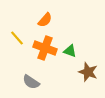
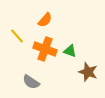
yellow line: moved 2 px up
orange cross: moved 1 px down
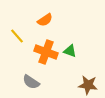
orange semicircle: rotated 14 degrees clockwise
orange cross: moved 1 px right, 3 px down
brown star: moved 13 px down; rotated 12 degrees counterclockwise
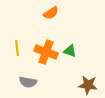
orange semicircle: moved 6 px right, 7 px up
yellow line: moved 12 px down; rotated 35 degrees clockwise
gray semicircle: moved 3 px left; rotated 24 degrees counterclockwise
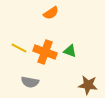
yellow line: moved 2 px right; rotated 56 degrees counterclockwise
orange cross: moved 1 px left
gray semicircle: moved 2 px right
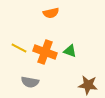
orange semicircle: rotated 21 degrees clockwise
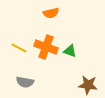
orange cross: moved 1 px right, 5 px up
gray semicircle: moved 5 px left
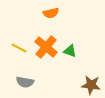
orange cross: rotated 20 degrees clockwise
brown star: moved 3 px right
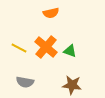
brown star: moved 19 px left
